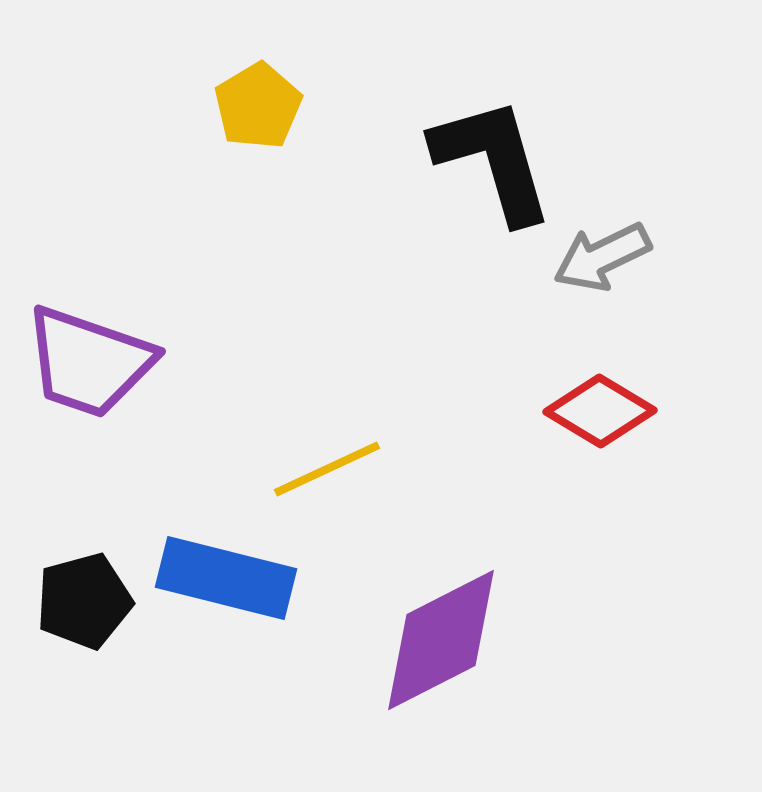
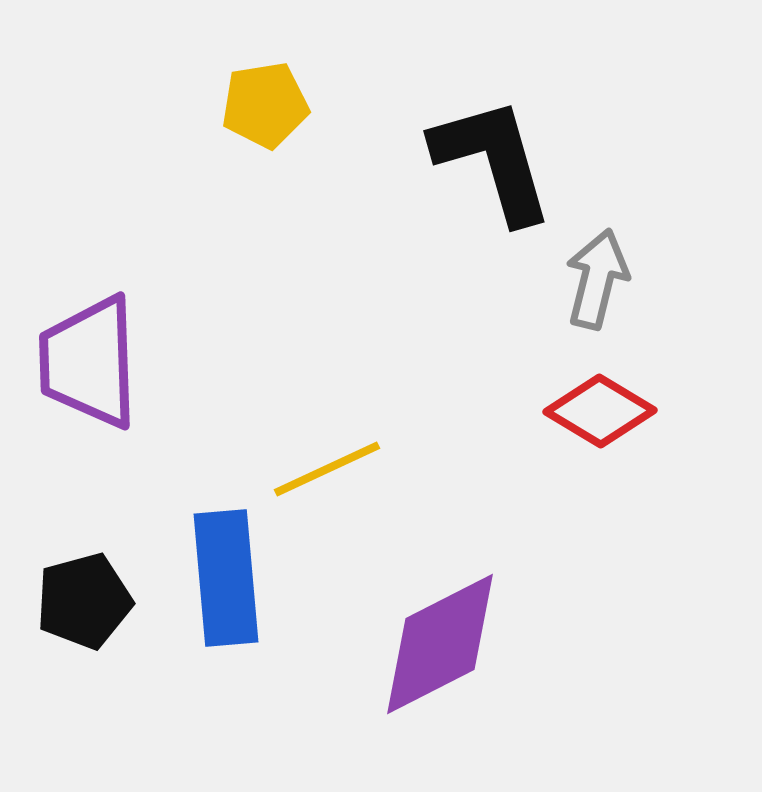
yellow pentagon: moved 7 px right, 1 px up; rotated 22 degrees clockwise
gray arrow: moved 5 px left, 22 px down; rotated 130 degrees clockwise
purple trapezoid: rotated 69 degrees clockwise
blue rectangle: rotated 71 degrees clockwise
purple diamond: moved 1 px left, 4 px down
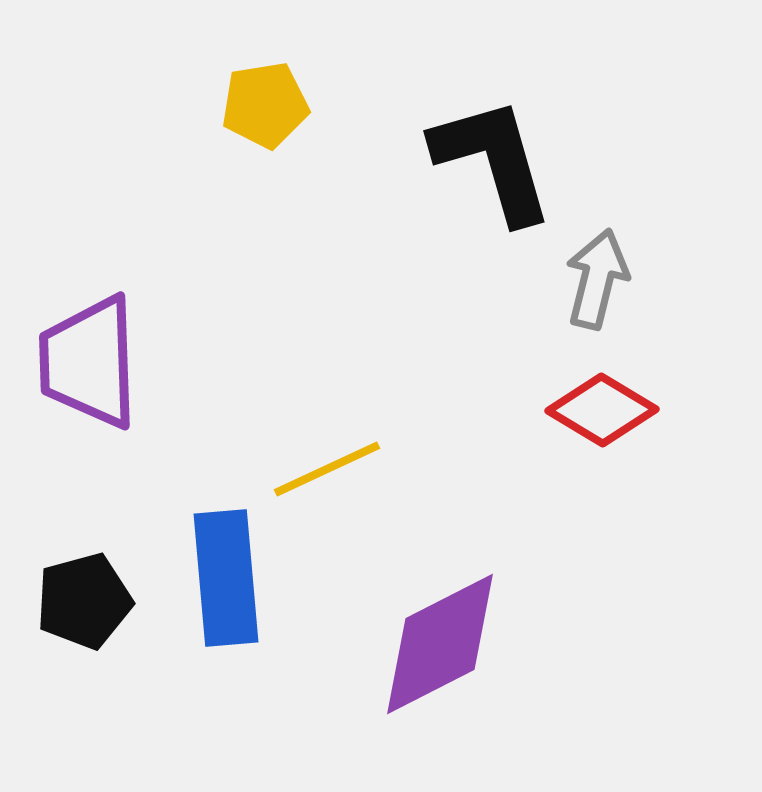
red diamond: moved 2 px right, 1 px up
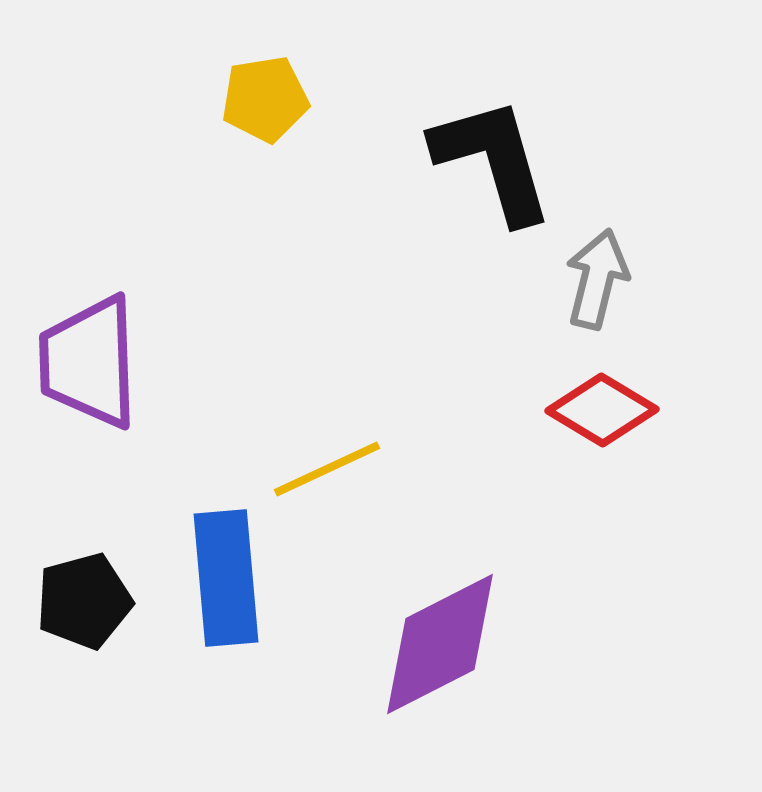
yellow pentagon: moved 6 px up
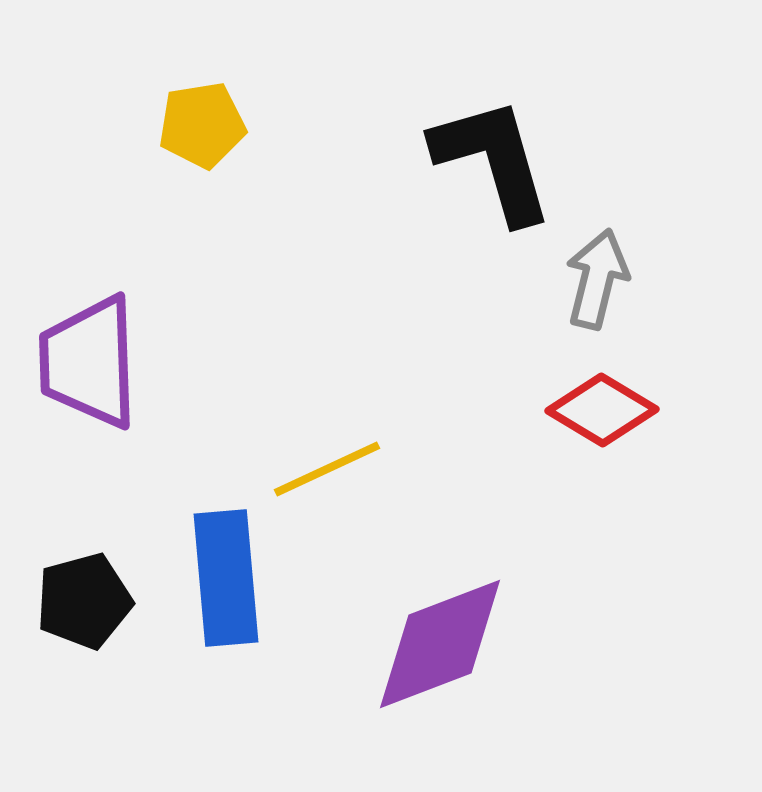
yellow pentagon: moved 63 px left, 26 px down
purple diamond: rotated 6 degrees clockwise
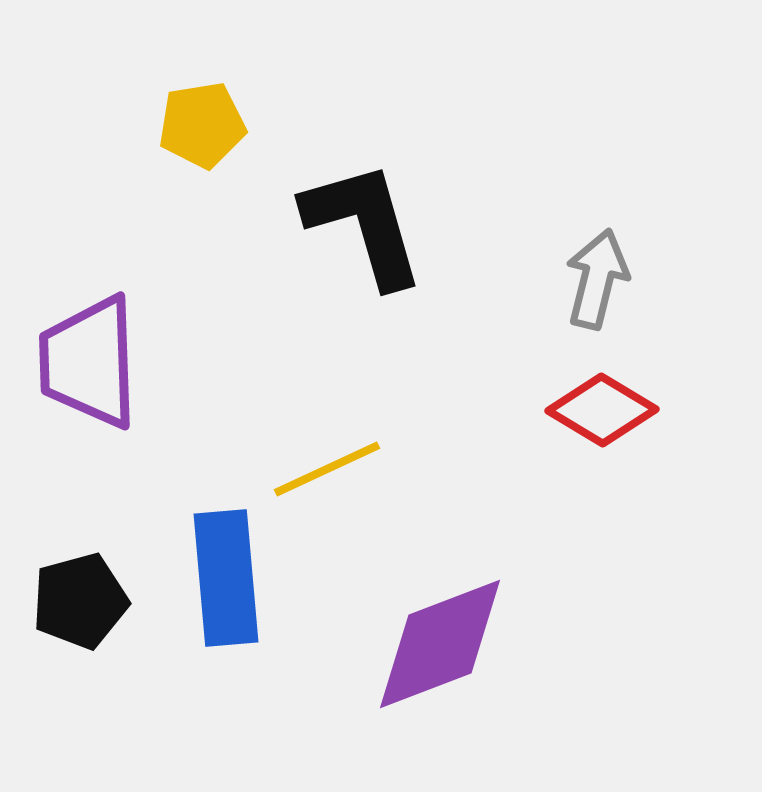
black L-shape: moved 129 px left, 64 px down
black pentagon: moved 4 px left
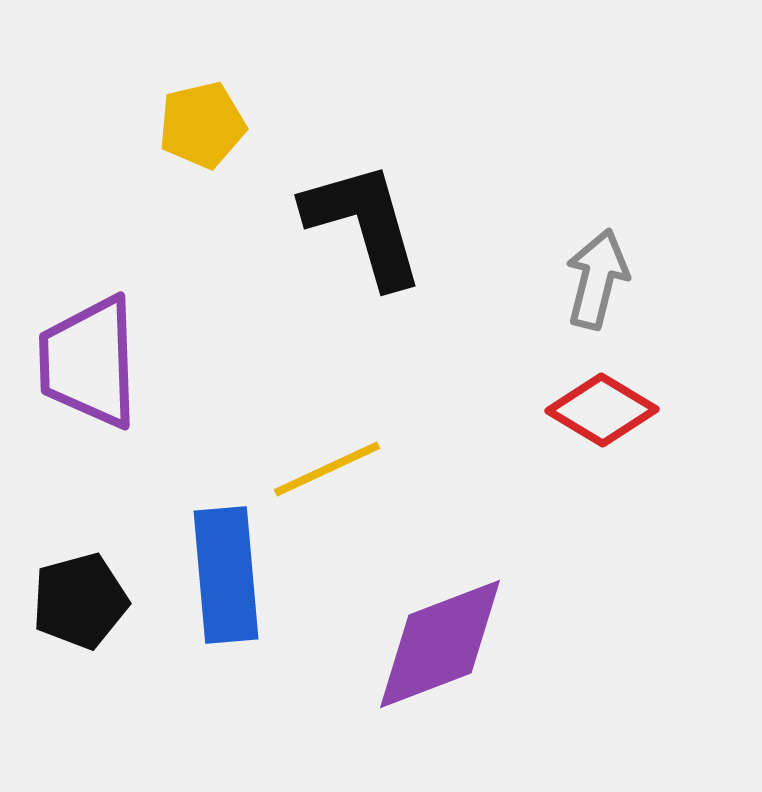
yellow pentagon: rotated 4 degrees counterclockwise
blue rectangle: moved 3 px up
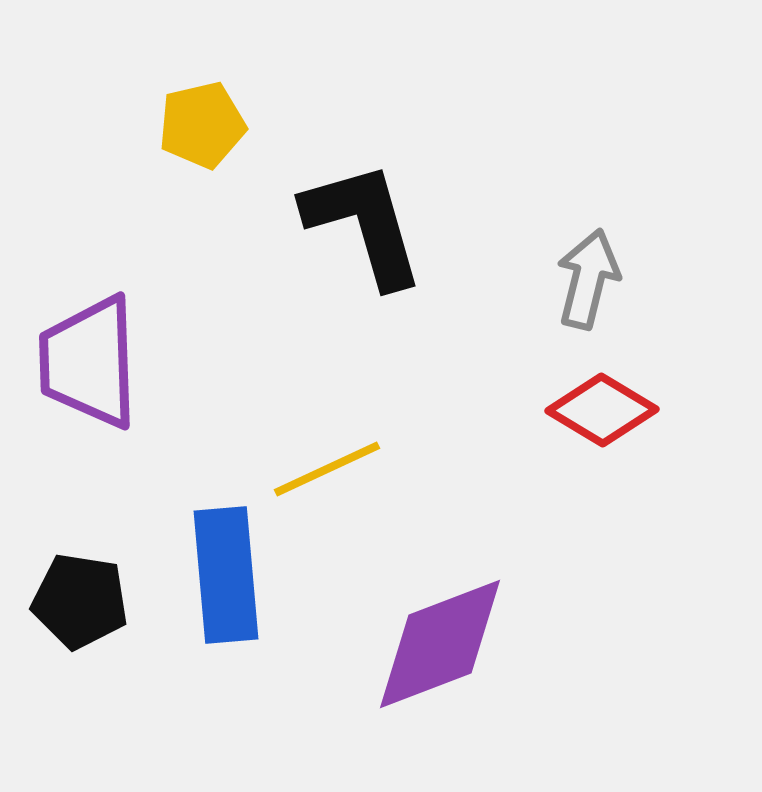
gray arrow: moved 9 px left
black pentagon: rotated 24 degrees clockwise
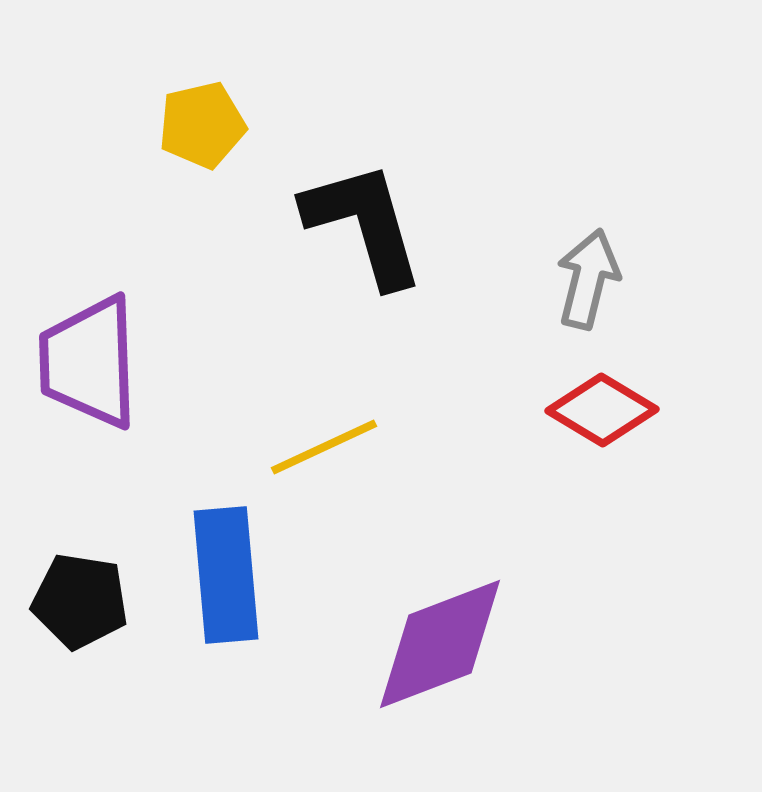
yellow line: moved 3 px left, 22 px up
